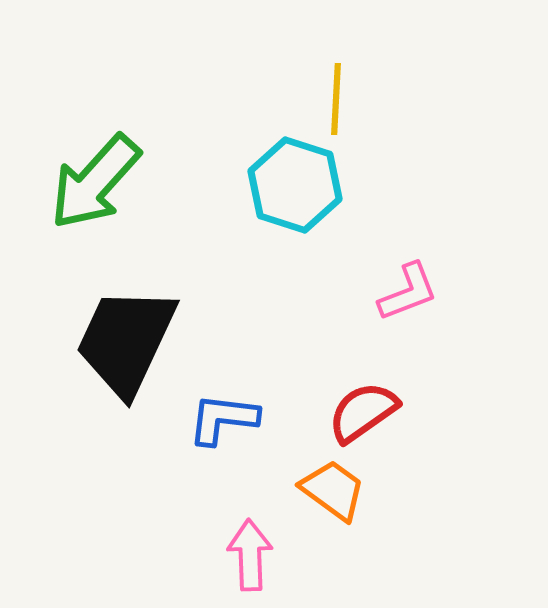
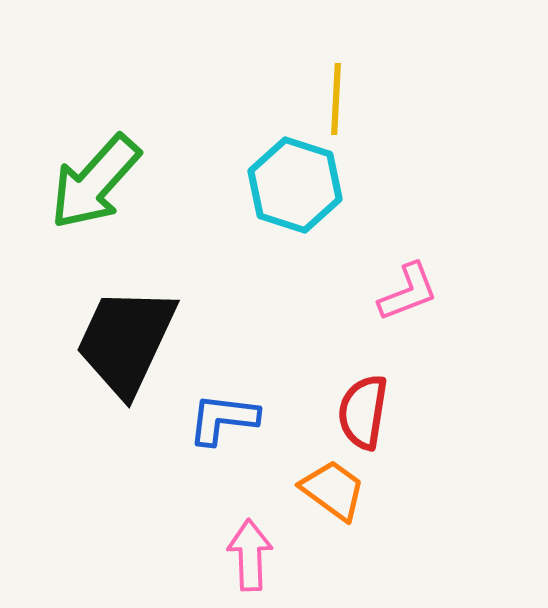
red semicircle: rotated 46 degrees counterclockwise
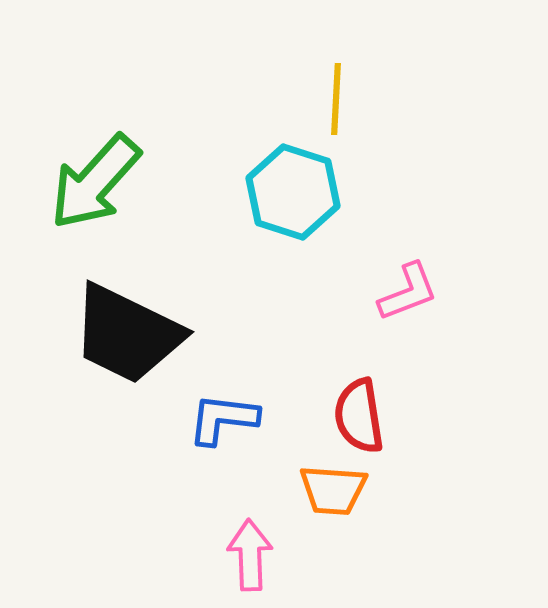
cyan hexagon: moved 2 px left, 7 px down
black trapezoid: moved 1 px right, 7 px up; rotated 89 degrees counterclockwise
red semicircle: moved 4 px left, 4 px down; rotated 18 degrees counterclockwise
orange trapezoid: rotated 148 degrees clockwise
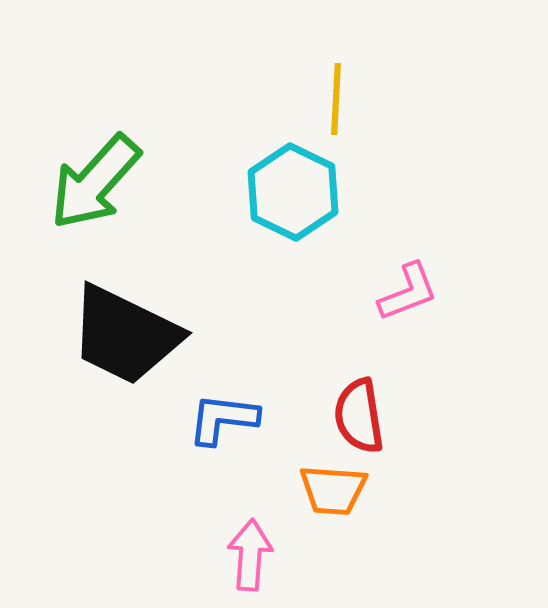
cyan hexagon: rotated 8 degrees clockwise
black trapezoid: moved 2 px left, 1 px down
pink arrow: rotated 6 degrees clockwise
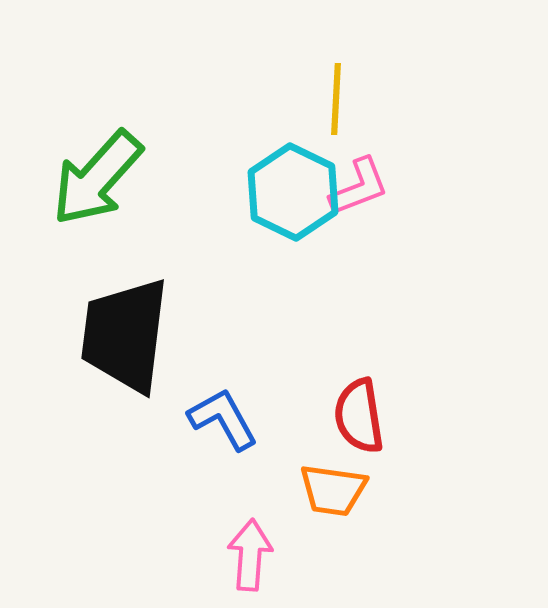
green arrow: moved 2 px right, 4 px up
pink L-shape: moved 49 px left, 105 px up
black trapezoid: rotated 71 degrees clockwise
blue L-shape: rotated 54 degrees clockwise
orange trapezoid: rotated 4 degrees clockwise
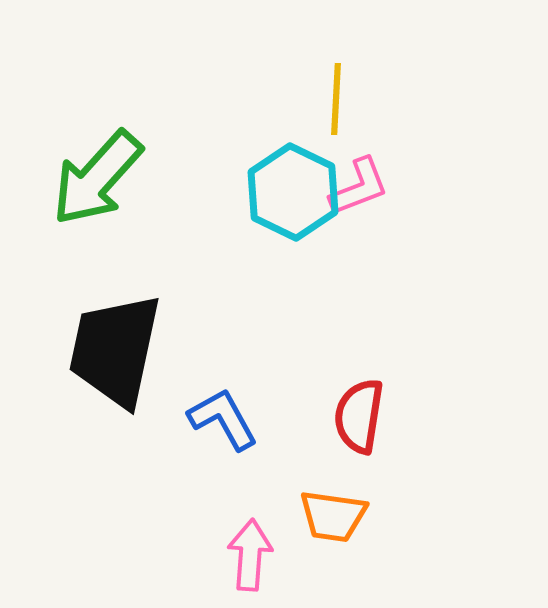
black trapezoid: moved 10 px left, 15 px down; rotated 5 degrees clockwise
red semicircle: rotated 18 degrees clockwise
orange trapezoid: moved 26 px down
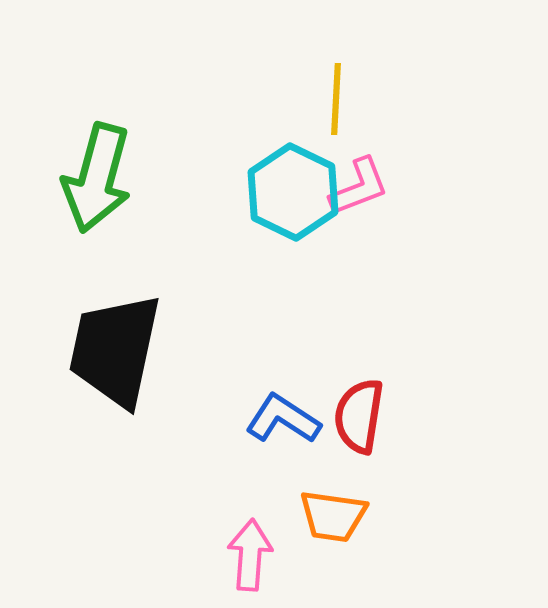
green arrow: rotated 27 degrees counterclockwise
blue L-shape: moved 60 px right; rotated 28 degrees counterclockwise
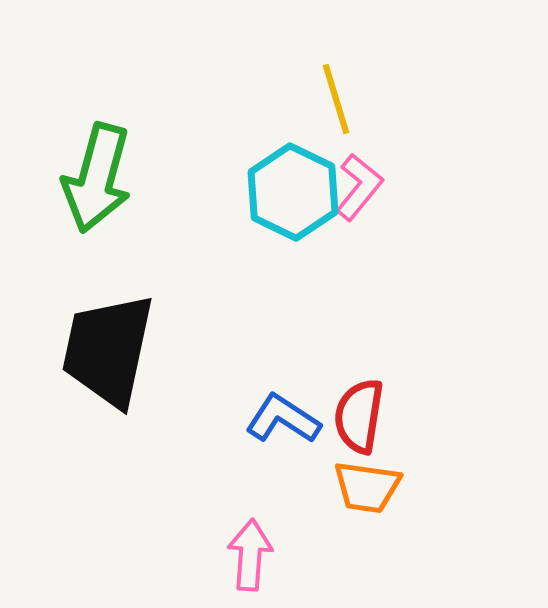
yellow line: rotated 20 degrees counterclockwise
pink L-shape: rotated 30 degrees counterclockwise
black trapezoid: moved 7 px left
orange trapezoid: moved 34 px right, 29 px up
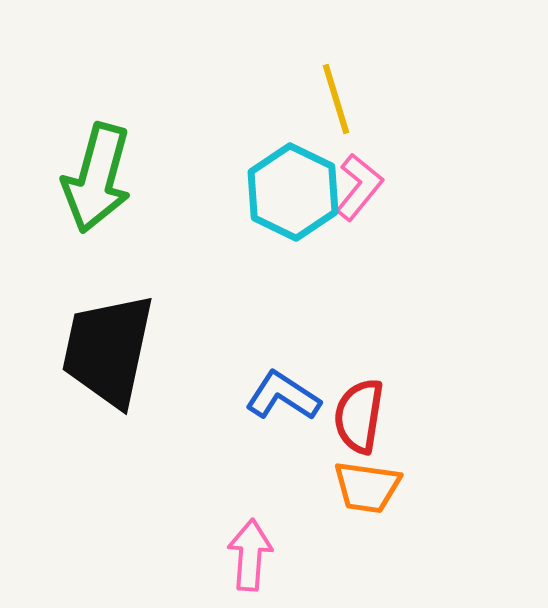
blue L-shape: moved 23 px up
